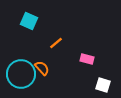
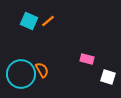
orange line: moved 8 px left, 22 px up
orange semicircle: moved 2 px down; rotated 14 degrees clockwise
white square: moved 5 px right, 8 px up
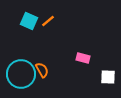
pink rectangle: moved 4 px left, 1 px up
white square: rotated 14 degrees counterclockwise
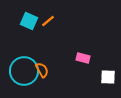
cyan circle: moved 3 px right, 3 px up
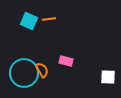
orange line: moved 1 px right, 2 px up; rotated 32 degrees clockwise
pink rectangle: moved 17 px left, 3 px down
cyan circle: moved 2 px down
